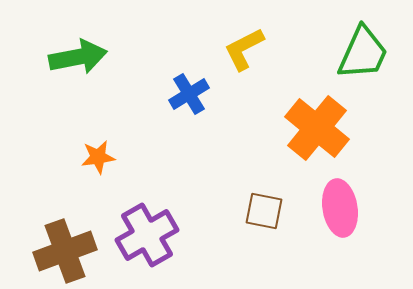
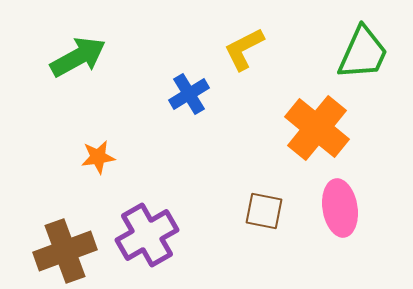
green arrow: rotated 18 degrees counterclockwise
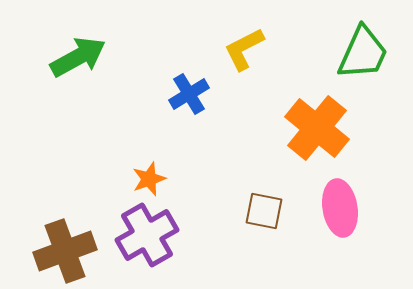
orange star: moved 51 px right, 22 px down; rotated 12 degrees counterclockwise
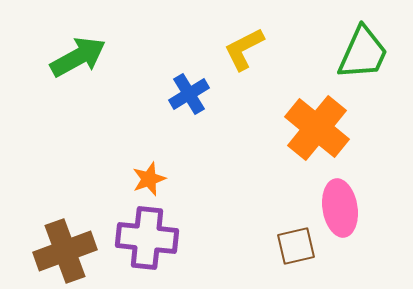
brown square: moved 32 px right, 35 px down; rotated 24 degrees counterclockwise
purple cross: moved 3 px down; rotated 36 degrees clockwise
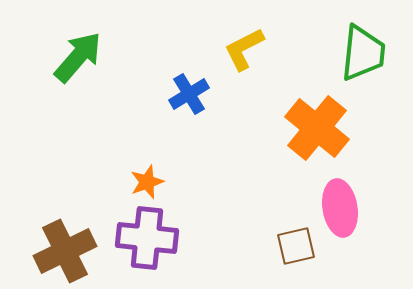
green trapezoid: rotated 18 degrees counterclockwise
green arrow: rotated 20 degrees counterclockwise
orange star: moved 2 px left, 3 px down
brown cross: rotated 6 degrees counterclockwise
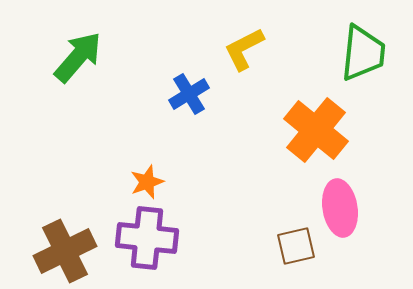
orange cross: moved 1 px left, 2 px down
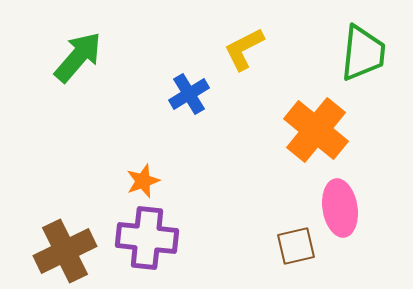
orange star: moved 4 px left, 1 px up
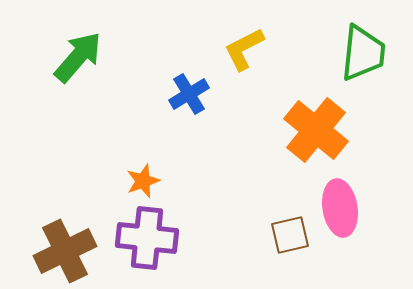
brown square: moved 6 px left, 11 px up
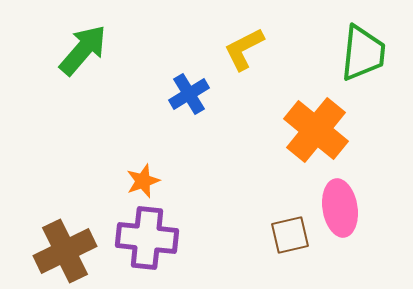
green arrow: moved 5 px right, 7 px up
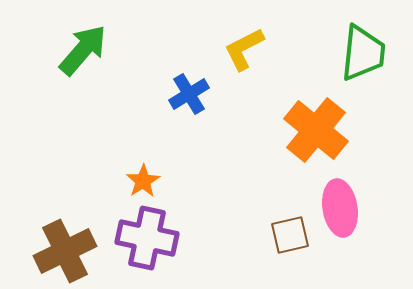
orange star: rotated 12 degrees counterclockwise
purple cross: rotated 6 degrees clockwise
